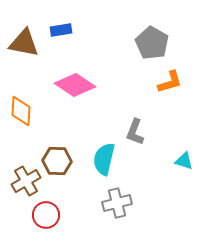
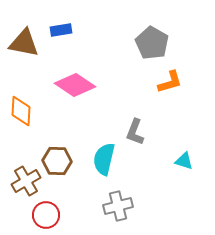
gray cross: moved 1 px right, 3 px down
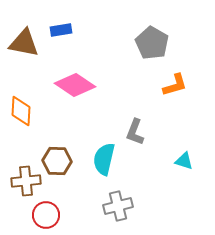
orange L-shape: moved 5 px right, 3 px down
brown cross: rotated 24 degrees clockwise
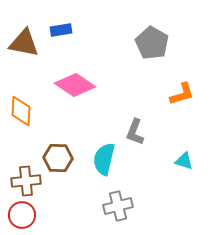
orange L-shape: moved 7 px right, 9 px down
brown hexagon: moved 1 px right, 3 px up
red circle: moved 24 px left
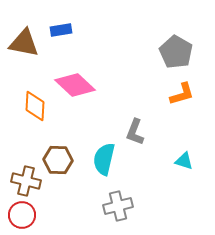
gray pentagon: moved 24 px right, 9 px down
pink diamond: rotated 9 degrees clockwise
orange diamond: moved 14 px right, 5 px up
brown hexagon: moved 2 px down
brown cross: rotated 20 degrees clockwise
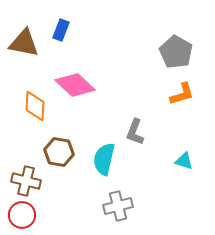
blue rectangle: rotated 60 degrees counterclockwise
brown hexagon: moved 1 px right, 8 px up; rotated 8 degrees clockwise
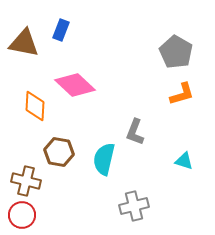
gray cross: moved 16 px right
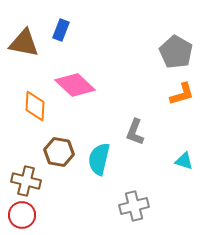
cyan semicircle: moved 5 px left
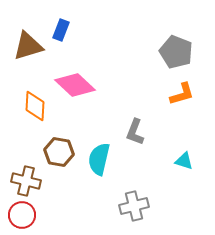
brown triangle: moved 4 px right, 3 px down; rotated 28 degrees counterclockwise
gray pentagon: rotated 8 degrees counterclockwise
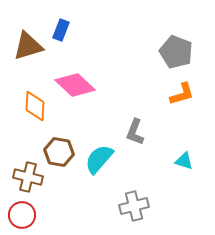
cyan semicircle: rotated 28 degrees clockwise
brown cross: moved 2 px right, 4 px up
